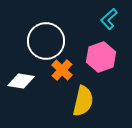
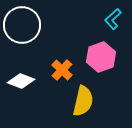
cyan L-shape: moved 4 px right
white circle: moved 24 px left, 16 px up
white diamond: rotated 12 degrees clockwise
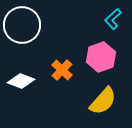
yellow semicircle: moved 20 px right; rotated 28 degrees clockwise
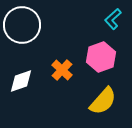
white diamond: rotated 40 degrees counterclockwise
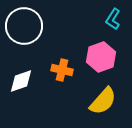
cyan L-shape: rotated 15 degrees counterclockwise
white circle: moved 2 px right, 1 px down
orange cross: rotated 30 degrees counterclockwise
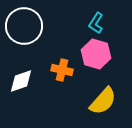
cyan L-shape: moved 17 px left, 4 px down
pink hexagon: moved 5 px left, 3 px up; rotated 24 degrees counterclockwise
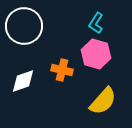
white diamond: moved 2 px right
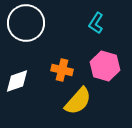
white circle: moved 2 px right, 3 px up
pink hexagon: moved 9 px right, 12 px down
white diamond: moved 6 px left
yellow semicircle: moved 25 px left
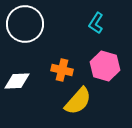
white circle: moved 1 px left, 1 px down
white diamond: rotated 16 degrees clockwise
